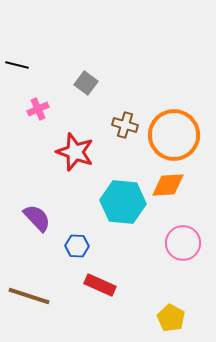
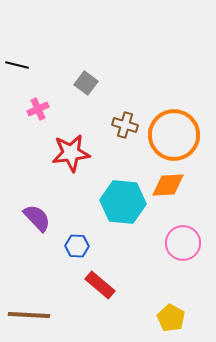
red star: moved 4 px left, 1 px down; rotated 27 degrees counterclockwise
red rectangle: rotated 16 degrees clockwise
brown line: moved 19 px down; rotated 15 degrees counterclockwise
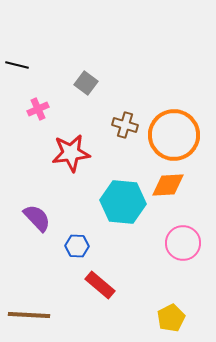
yellow pentagon: rotated 16 degrees clockwise
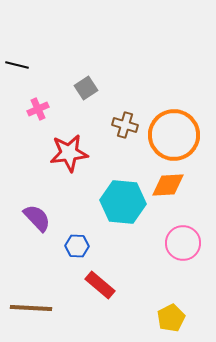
gray square: moved 5 px down; rotated 20 degrees clockwise
red star: moved 2 px left
brown line: moved 2 px right, 7 px up
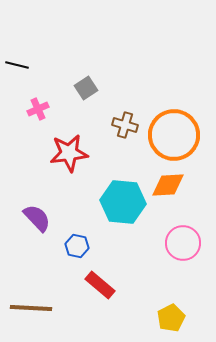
blue hexagon: rotated 10 degrees clockwise
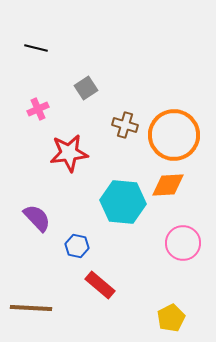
black line: moved 19 px right, 17 px up
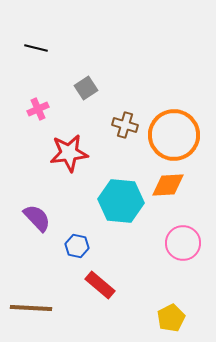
cyan hexagon: moved 2 px left, 1 px up
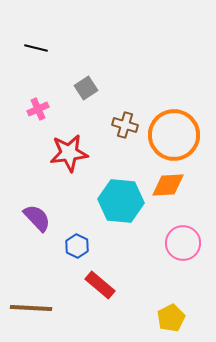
blue hexagon: rotated 15 degrees clockwise
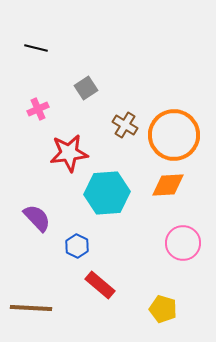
brown cross: rotated 15 degrees clockwise
cyan hexagon: moved 14 px left, 8 px up; rotated 9 degrees counterclockwise
yellow pentagon: moved 8 px left, 9 px up; rotated 28 degrees counterclockwise
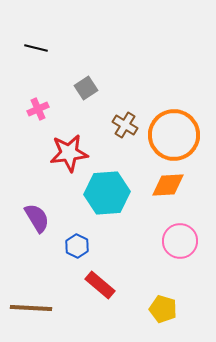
purple semicircle: rotated 12 degrees clockwise
pink circle: moved 3 px left, 2 px up
